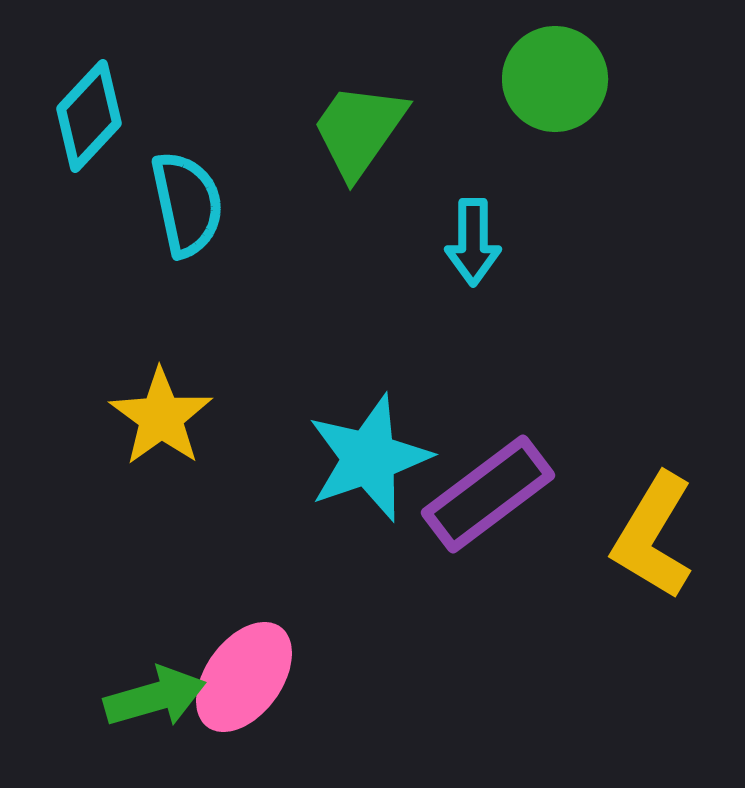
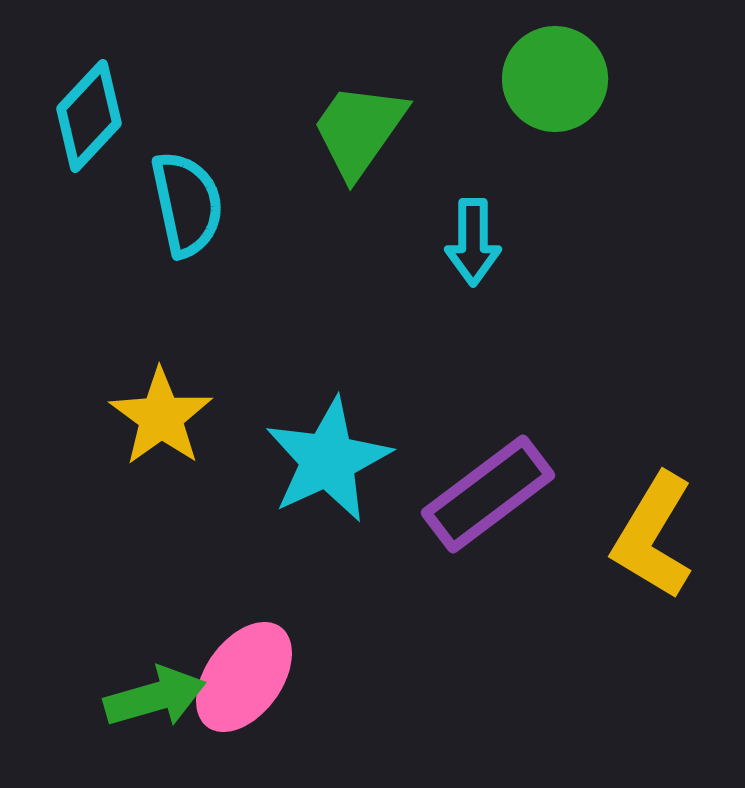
cyan star: moved 41 px left, 2 px down; rotated 6 degrees counterclockwise
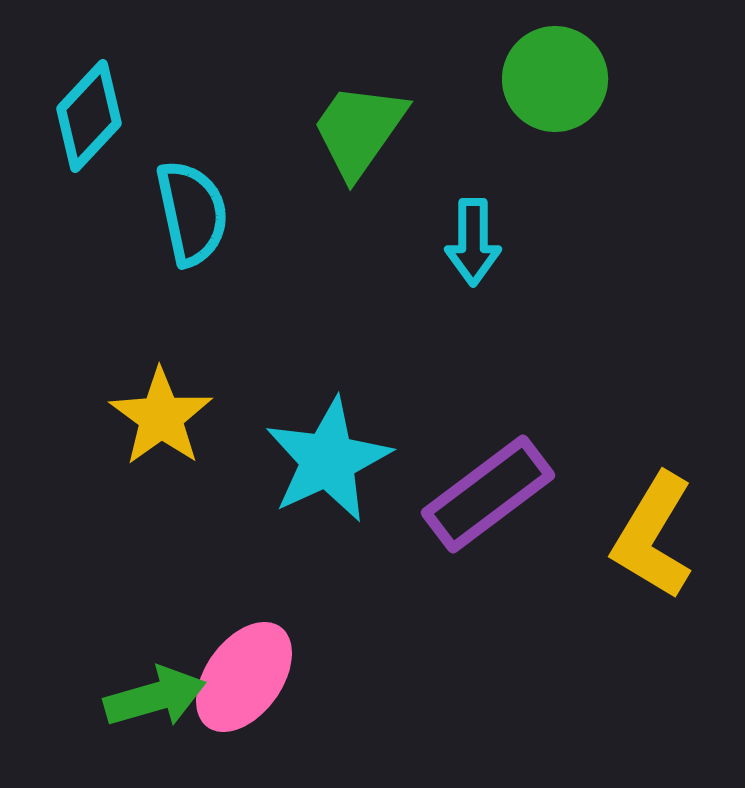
cyan semicircle: moved 5 px right, 9 px down
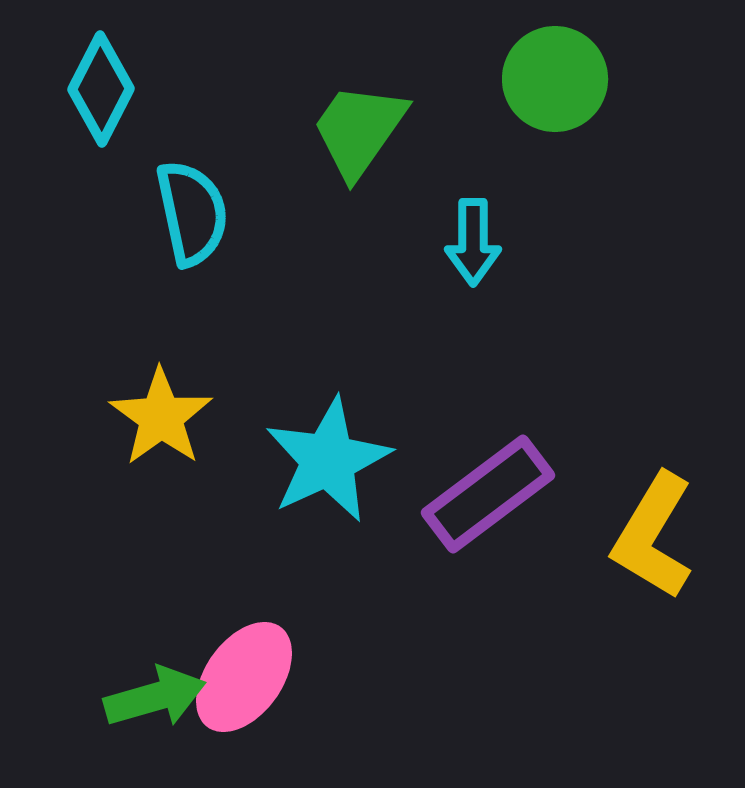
cyan diamond: moved 12 px right, 27 px up; rotated 16 degrees counterclockwise
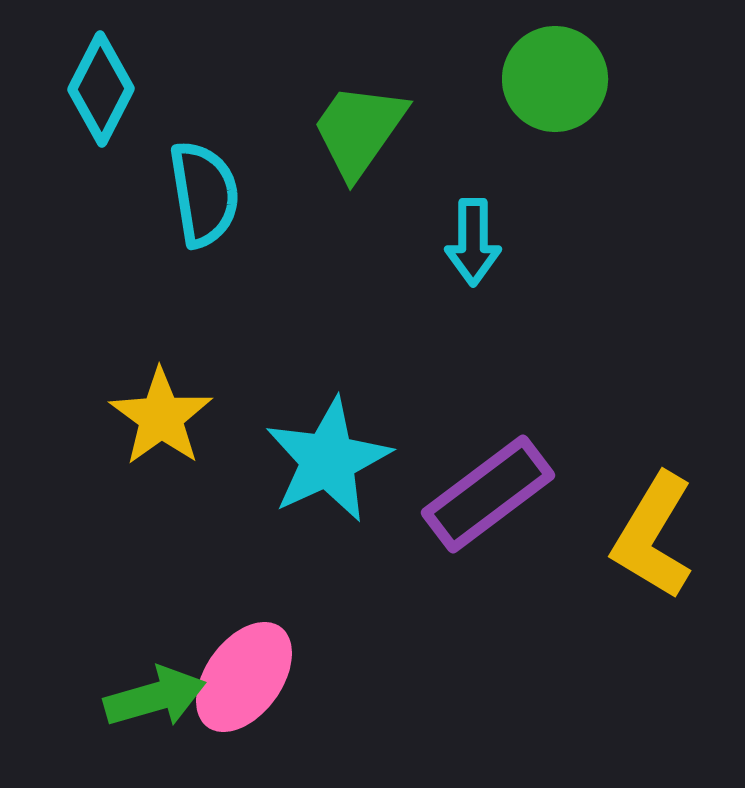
cyan semicircle: moved 12 px right, 19 px up; rotated 3 degrees clockwise
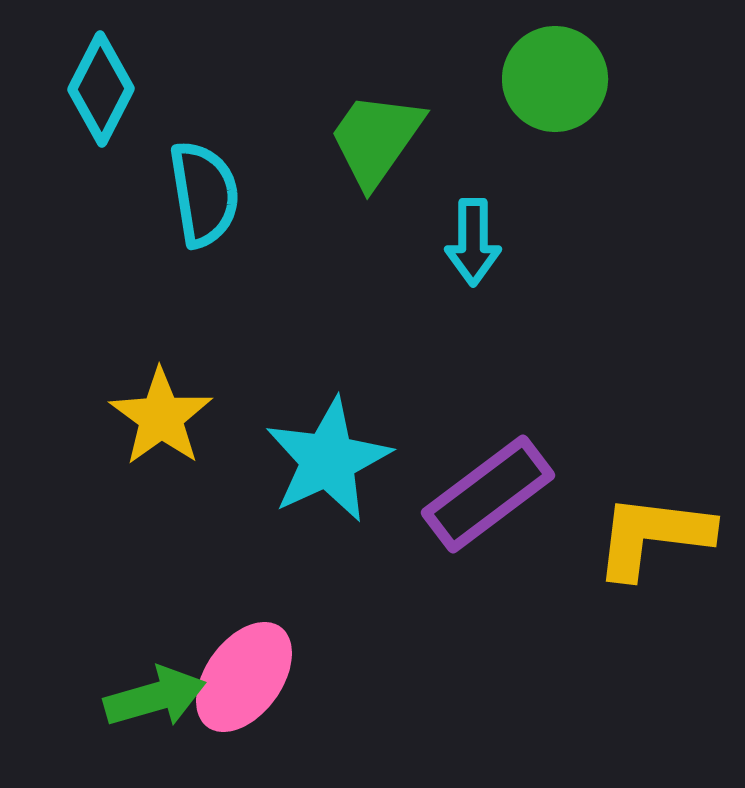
green trapezoid: moved 17 px right, 9 px down
yellow L-shape: rotated 66 degrees clockwise
